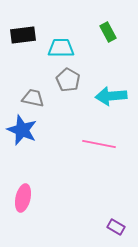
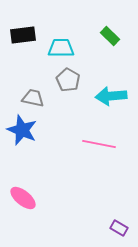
green rectangle: moved 2 px right, 4 px down; rotated 18 degrees counterclockwise
pink ellipse: rotated 64 degrees counterclockwise
purple rectangle: moved 3 px right, 1 px down
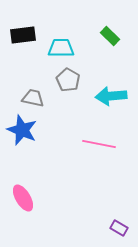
pink ellipse: rotated 20 degrees clockwise
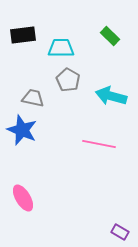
cyan arrow: rotated 20 degrees clockwise
purple rectangle: moved 1 px right, 4 px down
